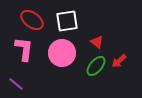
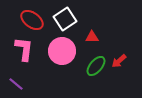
white square: moved 2 px left, 2 px up; rotated 25 degrees counterclockwise
red triangle: moved 5 px left, 5 px up; rotated 40 degrees counterclockwise
pink circle: moved 2 px up
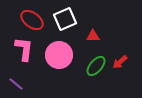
white square: rotated 10 degrees clockwise
red triangle: moved 1 px right, 1 px up
pink circle: moved 3 px left, 4 px down
red arrow: moved 1 px right, 1 px down
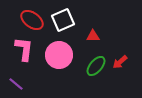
white square: moved 2 px left, 1 px down
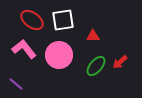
white square: rotated 15 degrees clockwise
pink L-shape: rotated 45 degrees counterclockwise
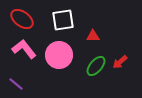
red ellipse: moved 10 px left, 1 px up
